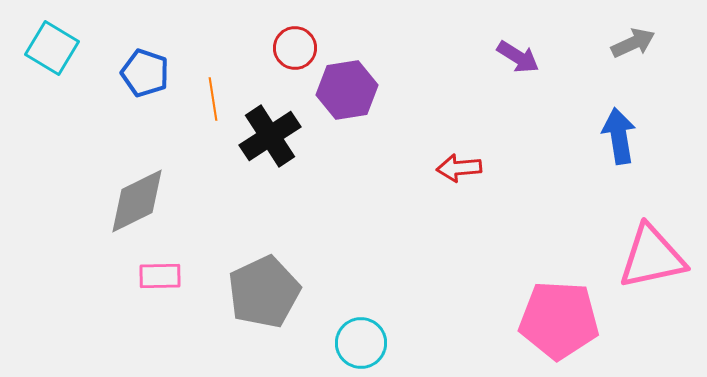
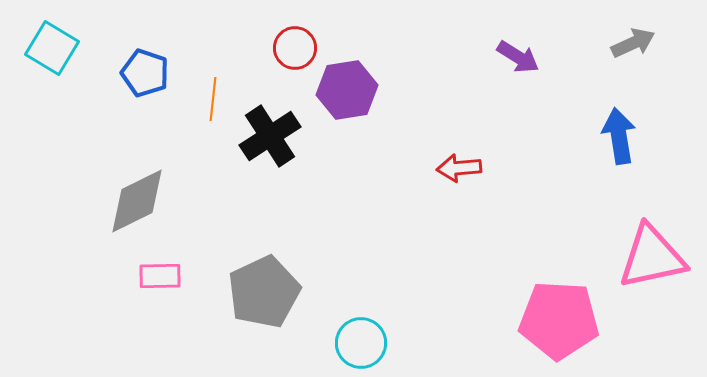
orange line: rotated 15 degrees clockwise
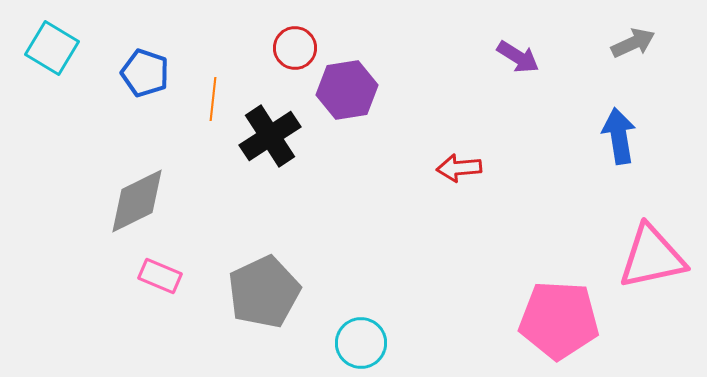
pink rectangle: rotated 24 degrees clockwise
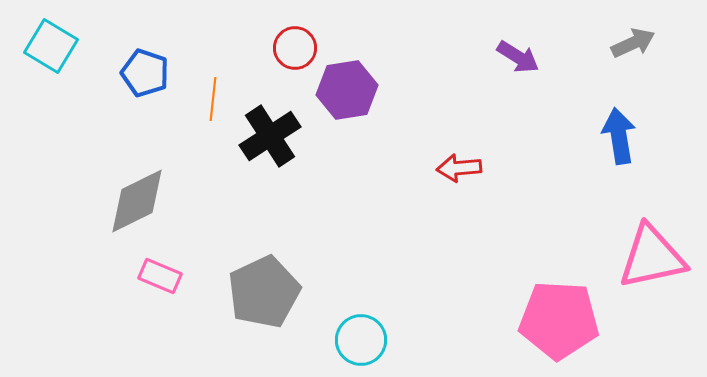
cyan square: moved 1 px left, 2 px up
cyan circle: moved 3 px up
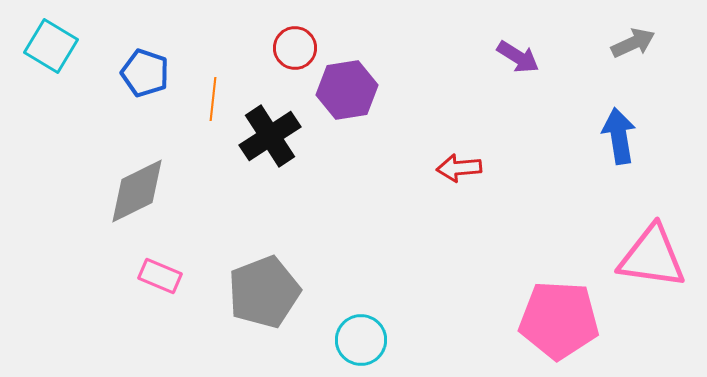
gray diamond: moved 10 px up
pink triangle: rotated 20 degrees clockwise
gray pentagon: rotated 4 degrees clockwise
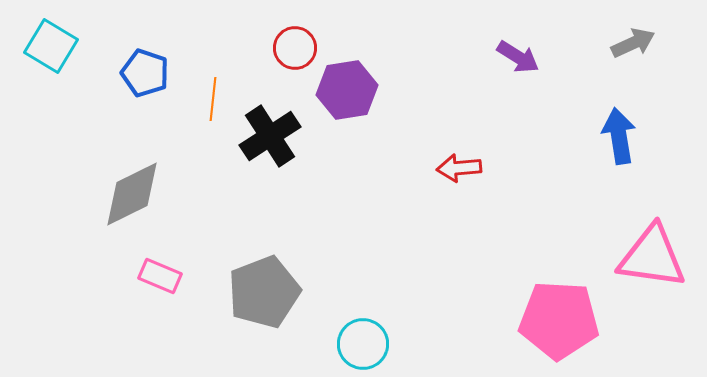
gray diamond: moved 5 px left, 3 px down
cyan circle: moved 2 px right, 4 px down
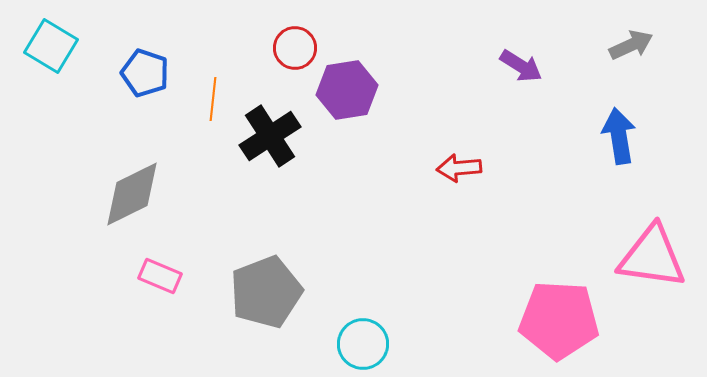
gray arrow: moved 2 px left, 2 px down
purple arrow: moved 3 px right, 9 px down
gray pentagon: moved 2 px right
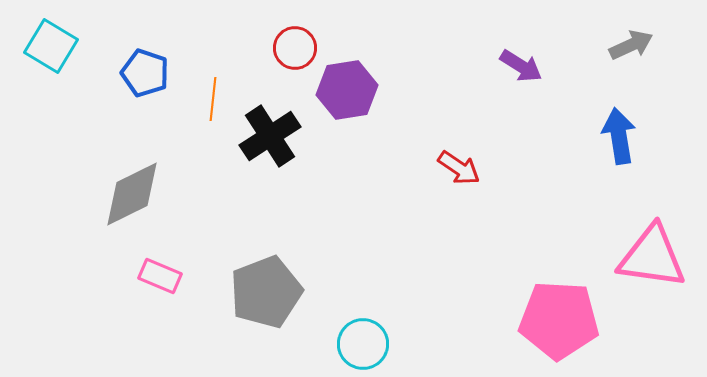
red arrow: rotated 141 degrees counterclockwise
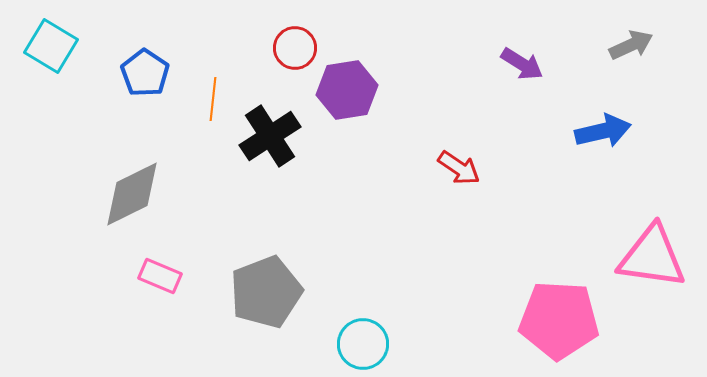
purple arrow: moved 1 px right, 2 px up
blue pentagon: rotated 15 degrees clockwise
blue arrow: moved 16 px left, 5 px up; rotated 86 degrees clockwise
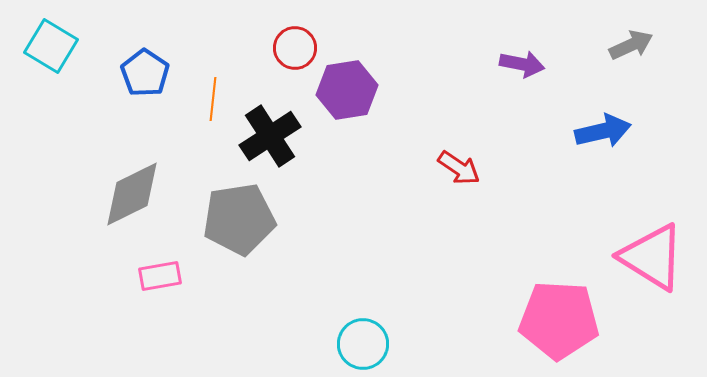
purple arrow: rotated 21 degrees counterclockwise
pink triangle: rotated 24 degrees clockwise
pink rectangle: rotated 33 degrees counterclockwise
gray pentagon: moved 27 px left, 73 px up; rotated 12 degrees clockwise
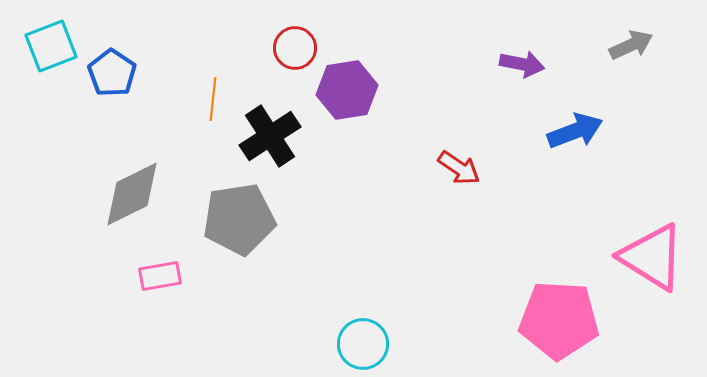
cyan square: rotated 38 degrees clockwise
blue pentagon: moved 33 px left
blue arrow: moved 28 px left; rotated 8 degrees counterclockwise
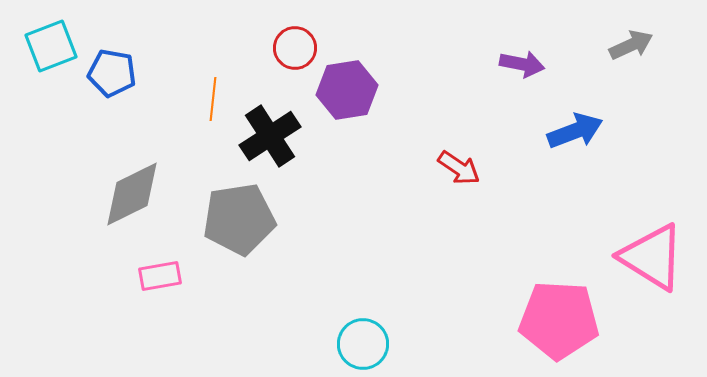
blue pentagon: rotated 24 degrees counterclockwise
